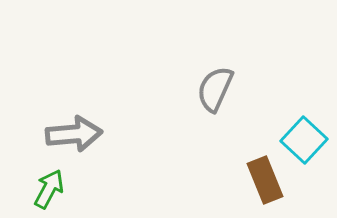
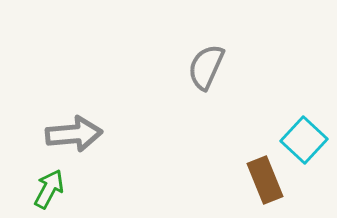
gray semicircle: moved 9 px left, 22 px up
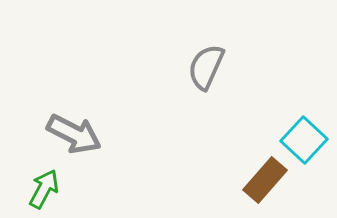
gray arrow: rotated 32 degrees clockwise
brown rectangle: rotated 63 degrees clockwise
green arrow: moved 5 px left
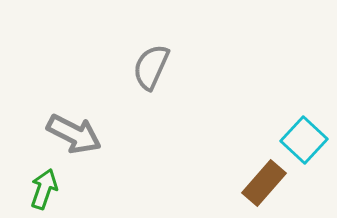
gray semicircle: moved 55 px left
brown rectangle: moved 1 px left, 3 px down
green arrow: rotated 9 degrees counterclockwise
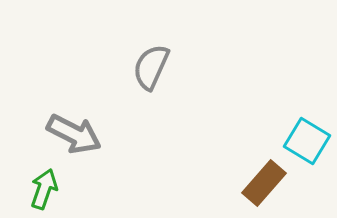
cyan square: moved 3 px right, 1 px down; rotated 12 degrees counterclockwise
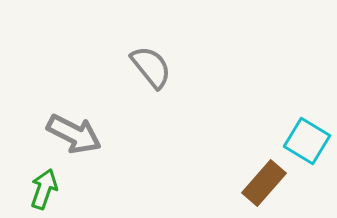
gray semicircle: rotated 117 degrees clockwise
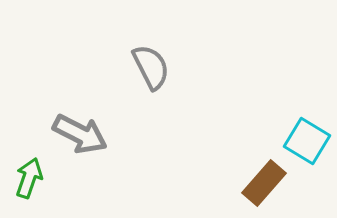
gray semicircle: rotated 12 degrees clockwise
gray arrow: moved 6 px right
green arrow: moved 15 px left, 11 px up
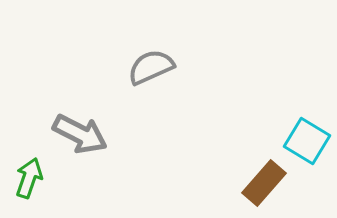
gray semicircle: rotated 87 degrees counterclockwise
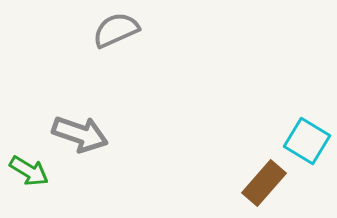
gray semicircle: moved 35 px left, 37 px up
gray arrow: rotated 8 degrees counterclockwise
green arrow: moved 7 px up; rotated 102 degrees clockwise
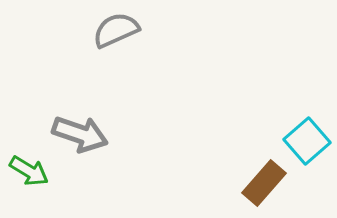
cyan square: rotated 18 degrees clockwise
